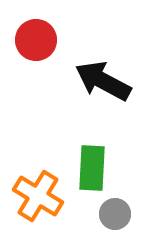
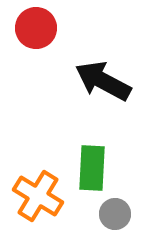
red circle: moved 12 px up
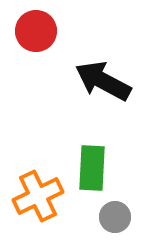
red circle: moved 3 px down
orange cross: rotated 33 degrees clockwise
gray circle: moved 3 px down
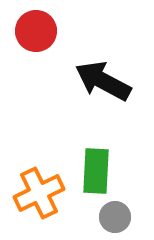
green rectangle: moved 4 px right, 3 px down
orange cross: moved 1 px right, 3 px up
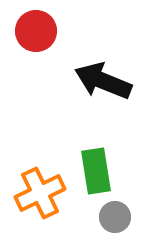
black arrow: rotated 6 degrees counterclockwise
green rectangle: rotated 12 degrees counterclockwise
orange cross: moved 1 px right
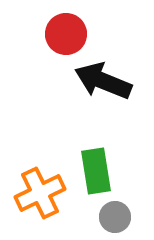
red circle: moved 30 px right, 3 px down
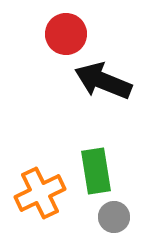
gray circle: moved 1 px left
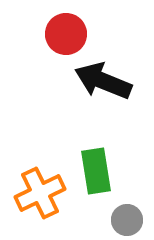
gray circle: moved 13 px right, 3 px down
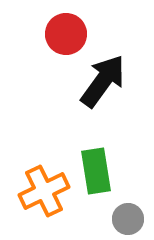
black arrow: rotated 104 degrees clockwise
orange cross: moved 4 px right, 2 px up
gray circle: moved 1 px right, 1 px up
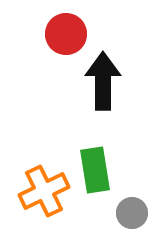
black arrow: rotated 36 degrees counterclockwise
green rectangle: moved 1 px left, 1 px up
gray circle: moved 4 px right, 6 px up
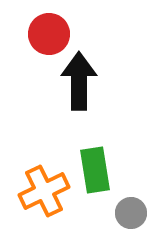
red circle: moved 17 px left
black arrow: moved 24 px left
gray circle: moved 1 px left
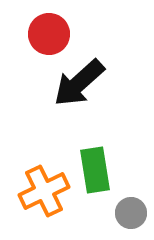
black arrow: moved 2 px down; rotated 132 degrees counterclockwise
